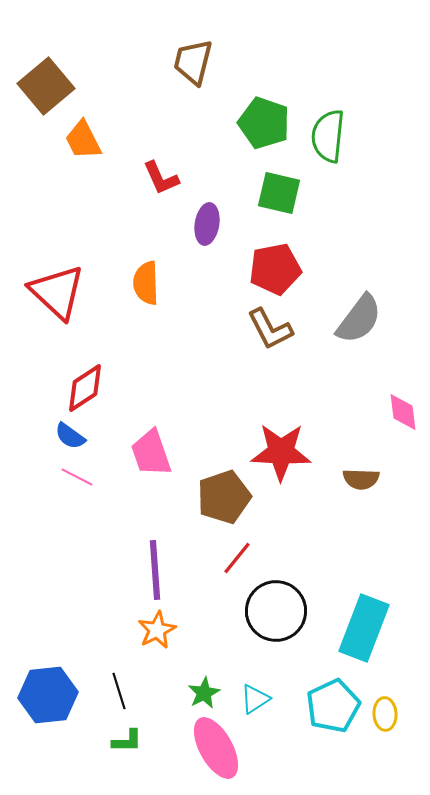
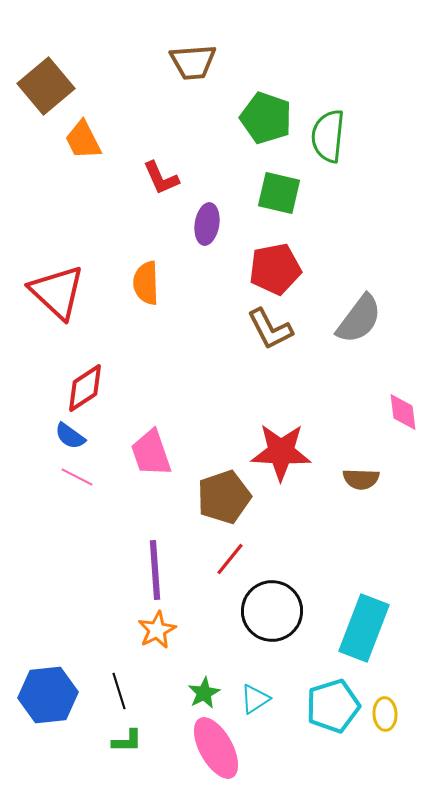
brown trapezoid: rotated 108 degrees counterclockwise
green pentagon: moved 2 px right, 5 px up
red line: moved 7 px left, 1 px down
black circle: moved 4 px left
cyan pentagon: rotated 8 degrees clockwise
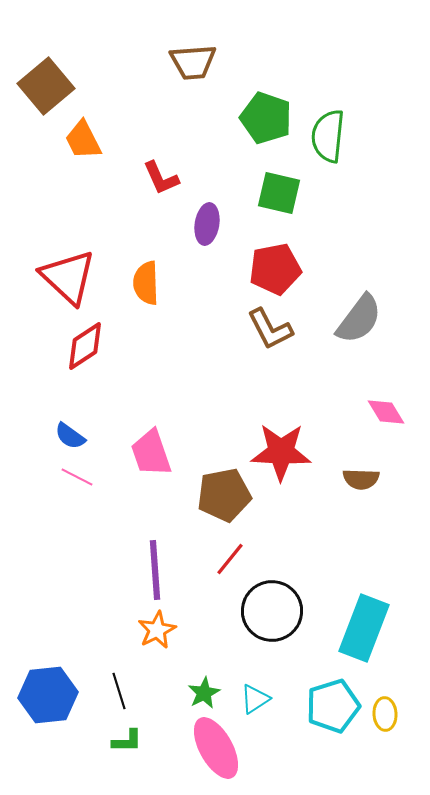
red triangle: moved 11 px right, 15 px up
red diamond: moved 42 px up
pink diamond: moved 17 px left; rotated 24 degrees counterclockwise
brown pentagon: moved 2 px up; rotated 8 degrees clockwise
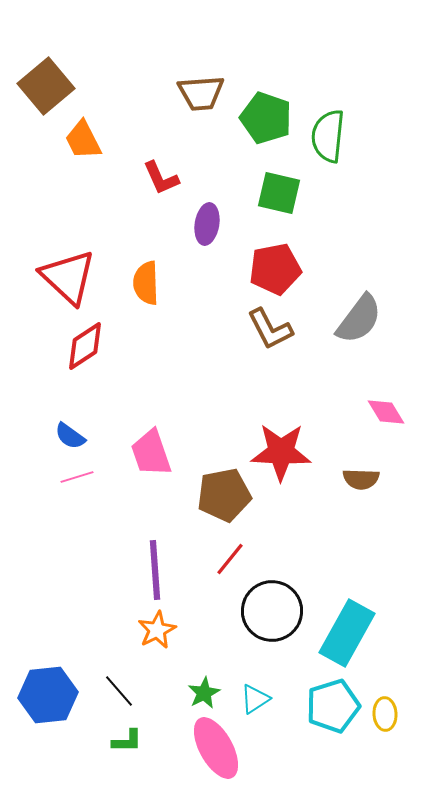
brown trapezoid: moved 8 px right, 31 px down
pink line: rotated 44 degrees counterclockwise
cyan rectangle: moved 17 px left, 5 px down; rotated 8 degrees clockwise
black line: rotated 24 degrees counterclockwise
